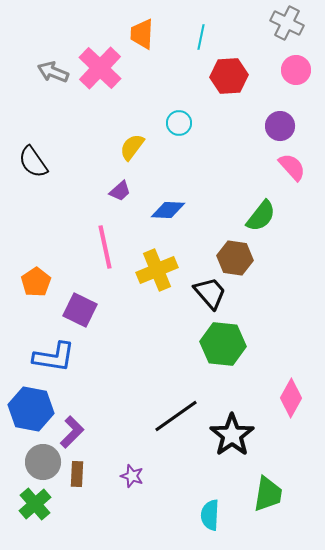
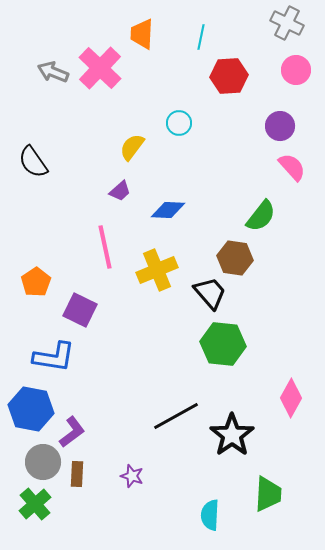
black line: rotated 6 degrees clockwise
purple L-shape: rotated 8 degrees clockwise
green trapezoid: rotated 6 degrees counterclockwise
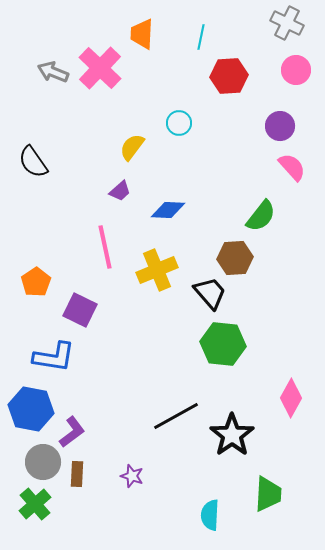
brown hexagon: rotated 12 degrees counterclockwise
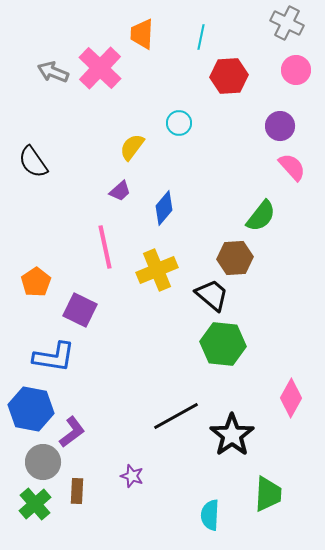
blue diamond: moved 4 px left, 2 px up; rotated 52 degrees counterclockwise
black trapezoid: moved 2 px right, 2 px down; rotated 9 degrees counterclockwise
brown rectangle: moved 17 px down
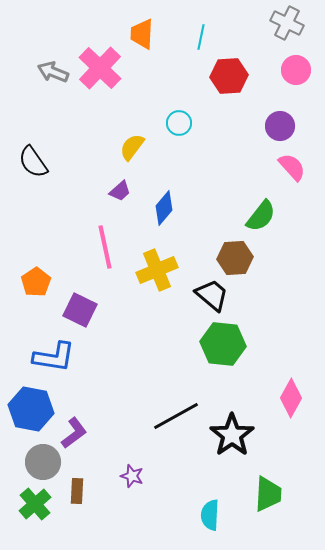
purple L-shape: moved 2 px right, 1 px down
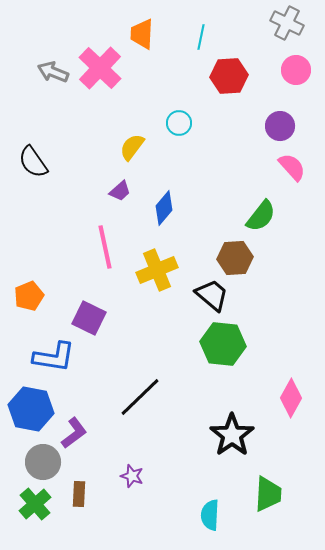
orange pentagon: moved 7 px left, 14 px down; rotated 12 degrees clockwise
purple square: moved 9 px right, 8 px down
black line: moved 36 px left, 19 px up; rotated 15 degrees counterclockwise
brown rectangle: moved 2 px right, 3 px down
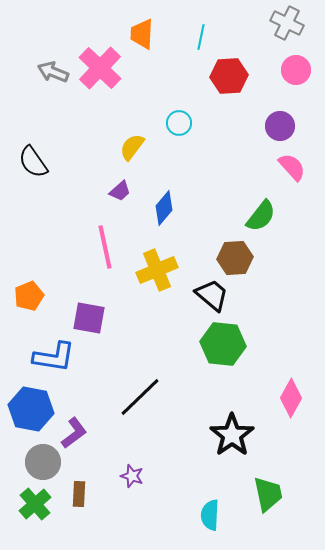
purple square: rotated 16 degrees counterclockwise
green trapezoid: rotated 15 degrees counterclockwise
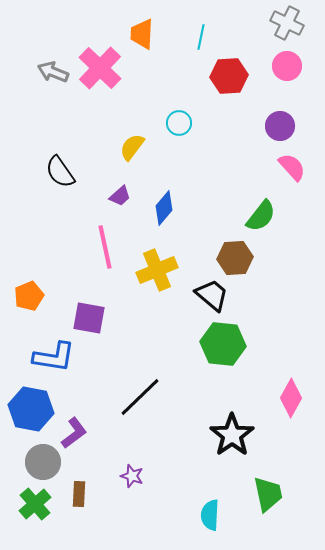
pink circle: moved 9 px left, 4 px up
black semicircle: moved 27 px right, 10 px down
purple trapezoid: moved 5 px down
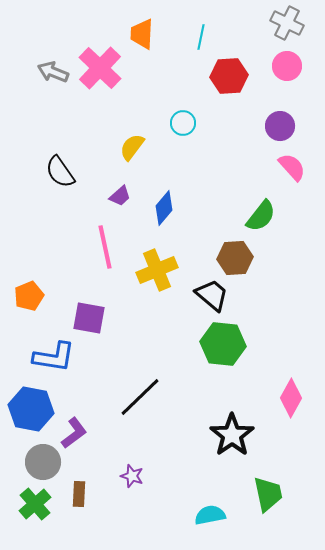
cyan circle: moved 4 px right
cyan semicircle: rotated 76 degrees clockwise
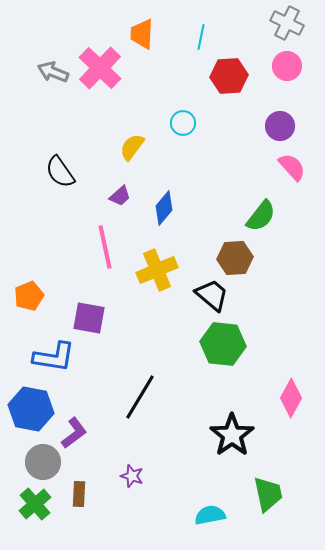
black line: rotated 15 degrees counterclockwise
